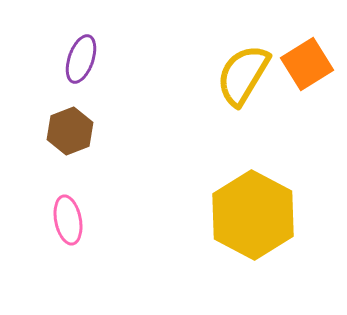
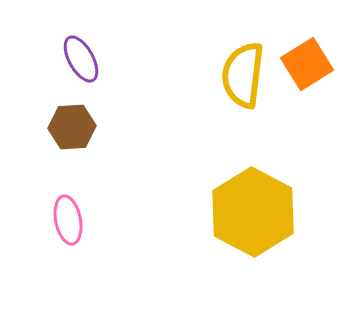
purple ellipse: rotated 48 degrees counterclockwise
yellow semicircle: rotated 24 degrees counterclockwise
brown hexagon: moved 2 px right, 4 px up; rotated 18 degrees clockwise
yellow hexagon: moved 3 px up
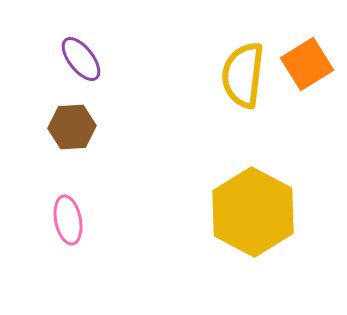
purple ellipse: rotated 9 degrees counterclockwise
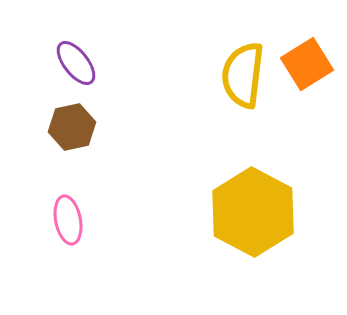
purple ellipse: moved 5 px left, 4 px down
brown hexagon: rotated 9 degrees counterclockwise
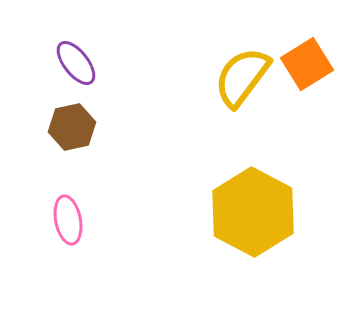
yellow semicircle: moved 1 px left, 2 px down; rotated 30 degrees clockwise
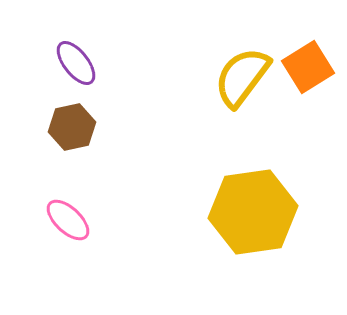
orange square: moved 1 px right, 3 px down
yellow hexagon: rotated 24 degrees clockwise
pink ellipse: rotated 36 degrees counterclockwise
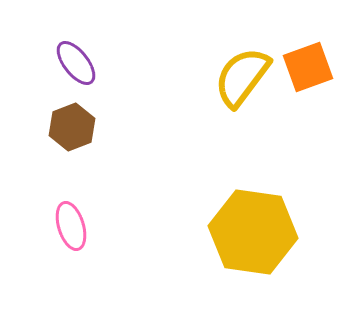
orange square: rotated 12 degrees clockwise
brown hexagon: rotated 9 degrees counterclockwise
yellow hexagon: moved 20 px down; rotated 16 degrees clockwise
pink ellipse: moved 3 px right, 6 px down; rotated 30 degrees clockwise
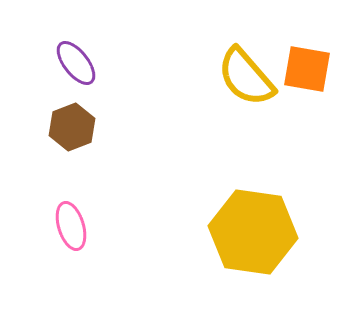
orange square: moved 1 px left, 2 px down; rotated 30 degrees clockwise
yellow semicircle: moved 4 px right; rotated 78 degrees counterclockwise
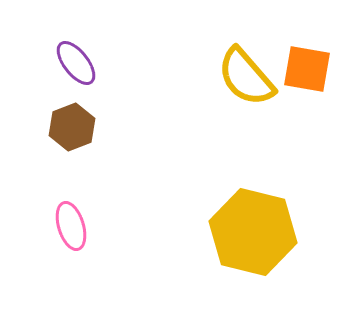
yellow hexagon: rotated 6 degrees clockwise
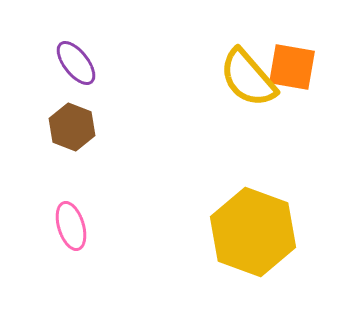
orange square: moved 15 px left, 2 px up
yellow semicircle: moved 2 px right, 1 px down
brown hexagon: rotated 18 degrees counterclockwise
yellow hexagon: rotated 6 degrees clockwise
